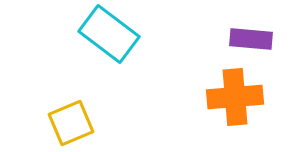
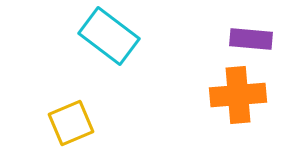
cyan rectangle: moved 2 px down
orange cross: moved 3 px right, 2 px up
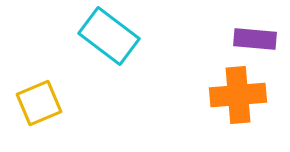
purple rectangle: moved 4 px right
yellow square: moved 32 px left, 20 px up
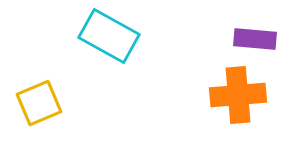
cyan rectangle: rotated 8 degrees counterclockwise
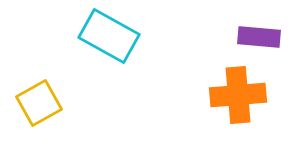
purple rectangle: moved 4 px right, 2 px up
yellow square: rotated 6 degrees counterclockwise
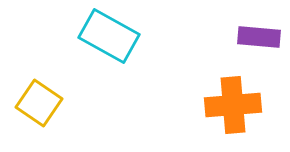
orange cross: moved 5 px left, 10 px down
yellow square: rotated 27 degrees counterclockwise
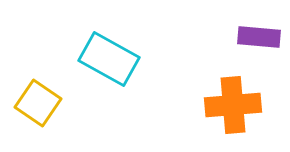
cyan rectangle: moved 23 px down
yellow square: moved 1 px left
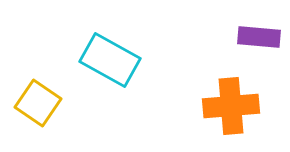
cyan rectangle: moved 1 px right, 1 px down
orange cross: moved 2 px left, 1 px down
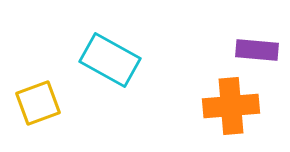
purple rectangle: moved 2 px left, 13 px down
yellow square: rotated 36 degrees clockwise
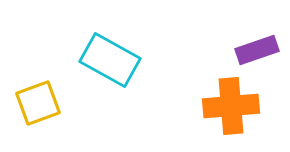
purple rectangle: rotated 24 degrees counterclockwise
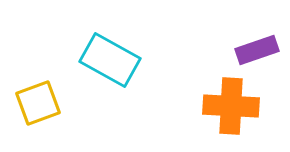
orange cross: rotated 8 degrees clockwise
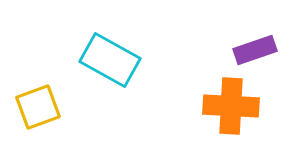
purple rectangle: moved 2 px left
yellow square: moved 4 px down
